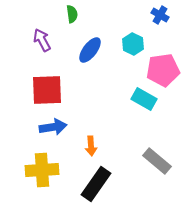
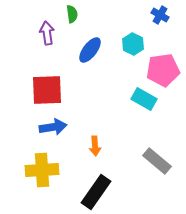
purple arrow: moved 5 px right, 7 px up; rotated 20 degrees clockwise
orange arrow: moved 4 px right
black rectangle: moved 8 px down
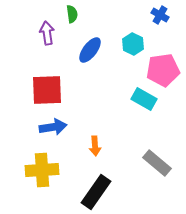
gray rectangle: moved 2 px down
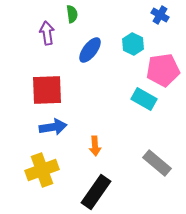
yellow cross: rotated 16 degrees counterclockwise
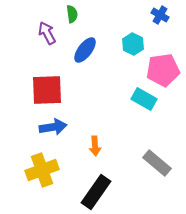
purple arrow: rotated 20 degrees counterclockwise
blue ellipse: moved 5 px left
